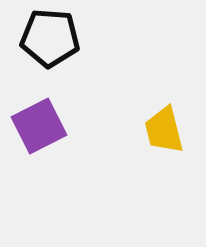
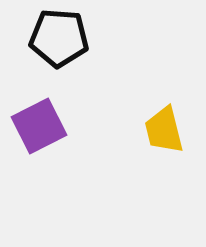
black pentagon: moved 9 px right
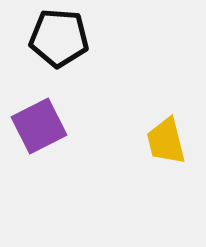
yellow trapezoid: moved 2 px right, 11 px down
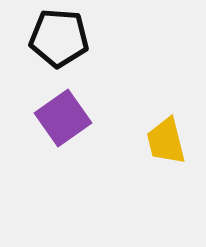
purple square: moved 24 px right, 8 px up; rotated 8 degrees counterclockwise
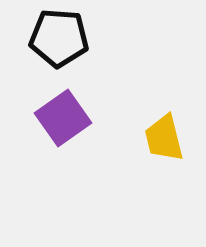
yellow trapezoid: moved 2 px left, 3 px up
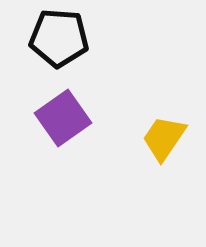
yellow trapezoid: rotated 48 degrees clockwise
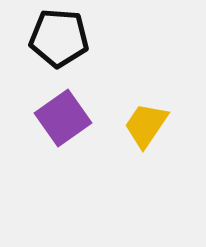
yellow trapezoid: moved 18 px left, 13 px up
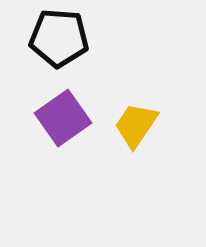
yellow trapezoid: moved 10 px left
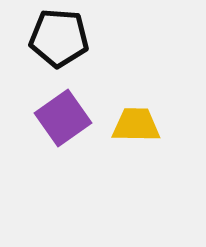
yellow trapezoid: rotated 57 degrees clockwise
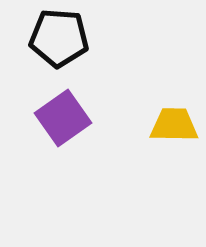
yellow trapezoid: moved 38 px right
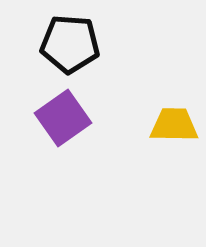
black pentagon: moved 11 px right, 6 px down
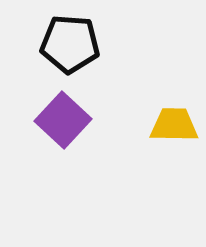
purple square: moved 2 px down; rotated 12 degrees counterclockwise
